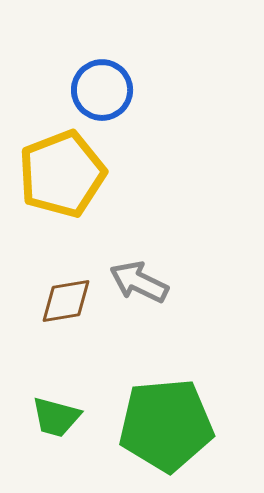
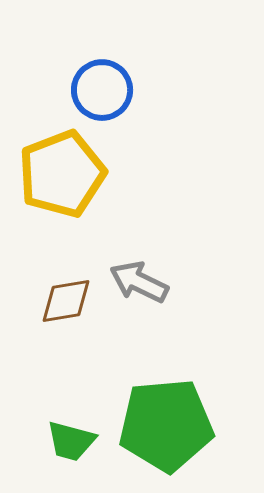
green trapezoid: moved 15 px right, 24 px down
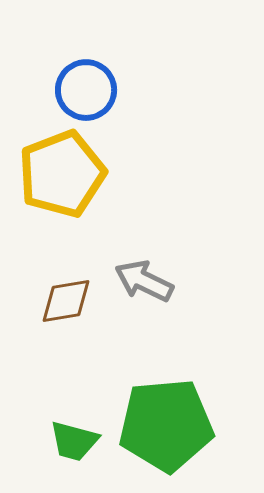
blue circle: moved 16 px left
gray arrow: moved 5 px right, 1 px up
green trapezoid: moved 3 px right
